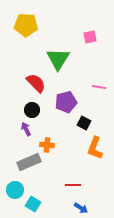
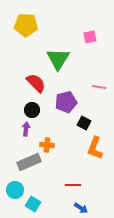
purple arrow: rotated 32 degrees clockwise
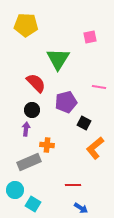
orange L-shape: rotated 30 degrees clockwise
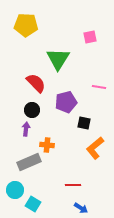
black square: rotated 16 degrees counterclockwise
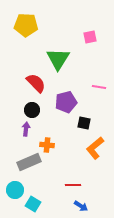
blue arrow: moved 2 px up
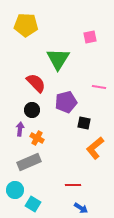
purple arrow: moved 6 px left
orange cross: moved 10 px left, 7 px up; rotated 24 degrees clockwise
blue arrow: moved 2 px down
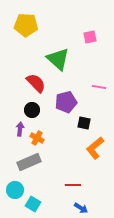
green triangle: rotated 20 degrees counterclockwise
